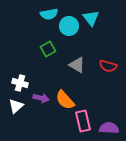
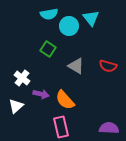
green square: rotated 28 degrees counterclockwise
gray triangle: moved 1 px left, 1 px down
white cross: moved 2 px right, 5 px up; rotated 21 degrees clockwise
purple arrow: moved 4 px up
pink rectangle: moved 22 px left, 6 px down
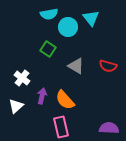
cyan circle: moved 1 px left, 1 px down
purple arrow: moved 1 px right, 2 px down; rotated 91 degrees counterclockwise
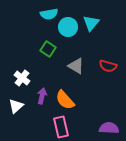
cyan triangle: moved 5 px down; rotated 18 degrees clockwise
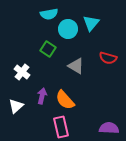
cyan circle: moved 2 px down
red semicircle: moved 8 px up
white cross: moved 6 px up
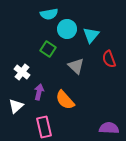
cyan triangle: moved 12 px down
cyan circle: moved 1 px left
red semicircle: moved 1 px right, 1 px down; rotated 54 degrees clockwise
gray triangle: rotated 12 degrees clockwise
purple arrow: moved 3 px left, 4 px up
pink rectangle: moved 17 px left
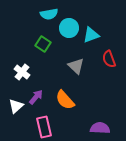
cyan circle: moved 2 px right, 1 px up
cyan triangle: rotated 30 degrees clockwise
green square: moved 5 px left, 5 px up
purple arrow: moved 3 px left, 5 px down; rotated 28 degrees clockwise
purple semicircle: moved 9 px left
